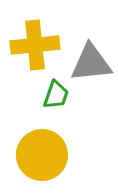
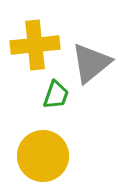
gray triangle: rotated 33 degrees counterclockwise
yellow circle: moved 1 px right, 1 px down
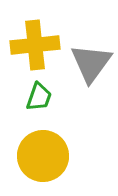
gray triangle: rotated 15 degrees counterclockwise
green trapezoid: moved 17 px left, 2 px down
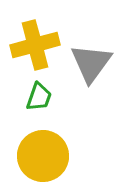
yellow cross: rotated 9 degrees counterclockwise
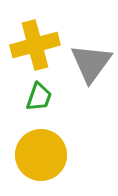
yellow circle: moved 2 px left, 1 px up
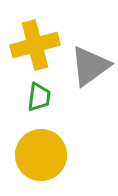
gray triangle: moved 1 px left, 3 px down; rotated 18 degrees clockwise
green trapezoid: rotated 12 degrees counterclockwise
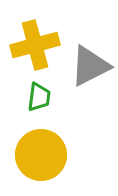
gray triangle: rotated 9 degrees clockwise
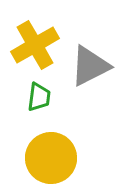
yellow cross: rotated 15 degrees counterclockwise
yellow circle: moved 10 px right, 3 px down
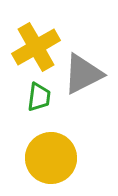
yellow cross: moved 1 px right, 2 px down
gray triangle: moved 7 px left, 8 px down
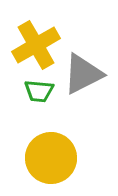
yellow cross: moved 2 px up
green trapezoid: moved 6 px up; rotated 88 degrees clockwise
